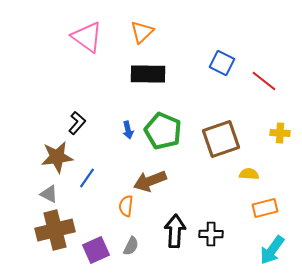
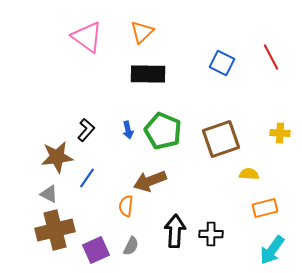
red line: moved 7 px right, 24 px up; rotated 24 degrees clockwise
black L-shape: moved 9 px right, 7 px down
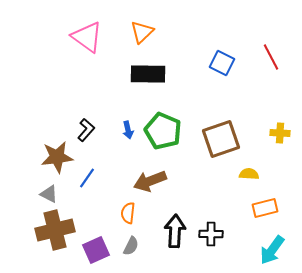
orange semicircle: moved 2 px right, 7 px down
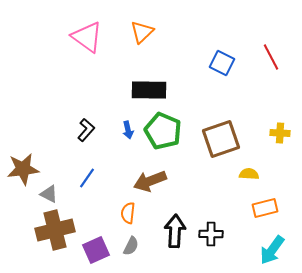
black rectangle: moved 1 px right, 16 px down
brown star: moved 34 px left, 12 px down
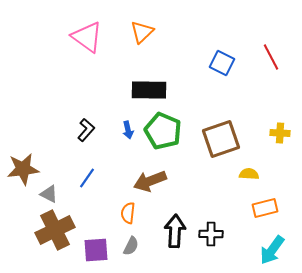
brown cross: rotated 12 degrees counterclockwise
purple square: rotated 20 degrees clockwise
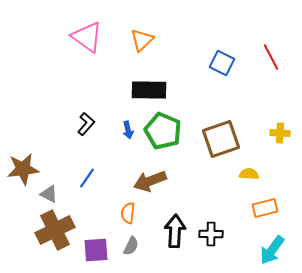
orange triangle: moved 8 px down
black L-shape: moved 6 px up
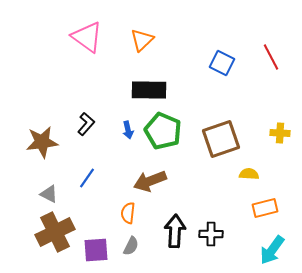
brown star: moved 19 px right, 27 px up
brown cross: moved 2 px down
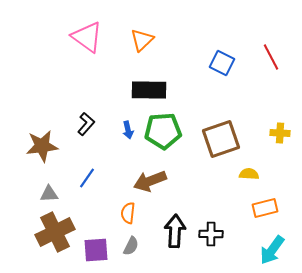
green pentagon: rotated 27 degrees counterclockwise
brown star: moved 4 px down
gray triangle: rotated 30 degrees counterclockwise
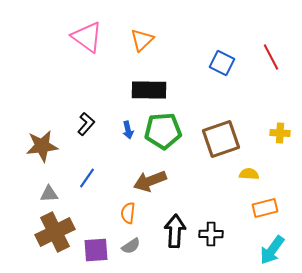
gray semicircle: rotated 30 degrees clockwise
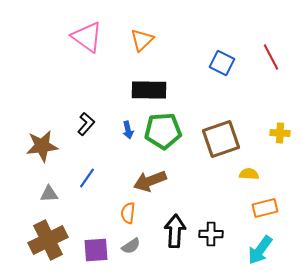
brown cross: moved 7 px left, 8 px down
cyan arrow: moved 12 px left
